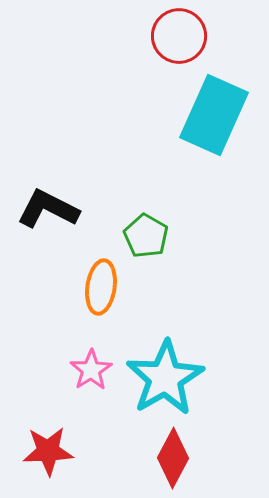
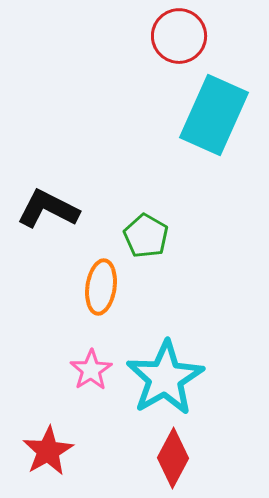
red star: rotated 27 degrees counterclockwise
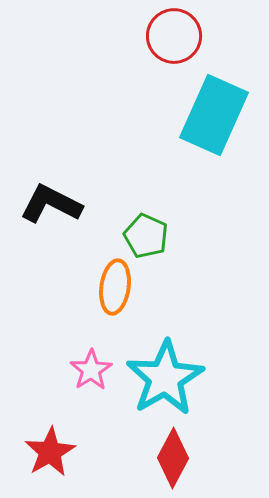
red circle: moved 5 px left
black L-shape: moved 3 px right, 5 px up
green pentagon: rotated 6 degrees counterclockwise
orange ellipse: moved 14 px right
red star: moved 2 px right, 1 px down
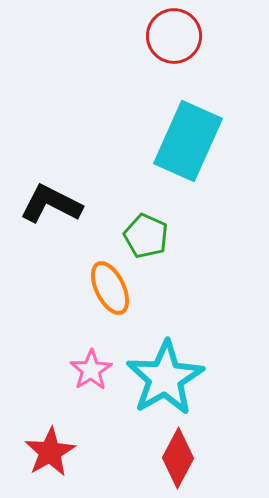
cyan rectangle: moved 26 px left, 26 px down
orange ellipse: moved 5 px left, 1 px down; rotated 34 degrees counterclockwise
red diamond: moved 5 px right
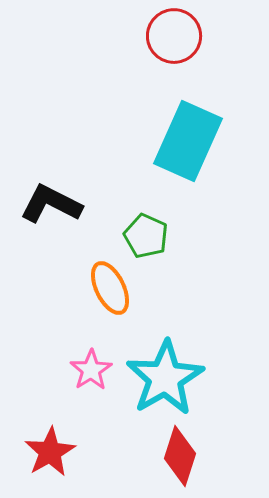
red diamond: moved 2 px right, 2 px up; rotated 10 degrees counterclockwise
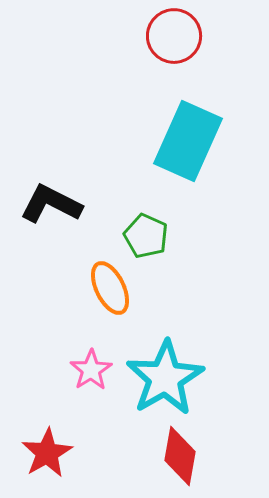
red star: moved 3 px left, 1 px down
red diamond: rotated 8 degrees counterclockwise
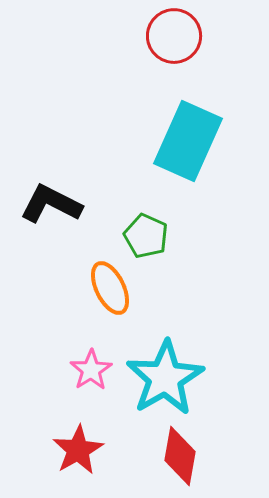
red star: moved 31 px right, 3 px up
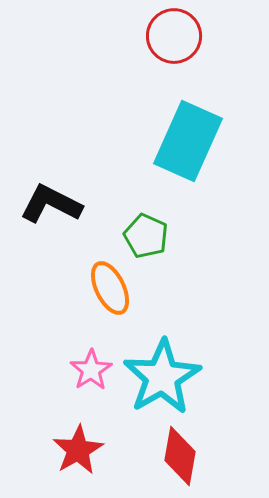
cyan star: moved 3 px left, 1 px up
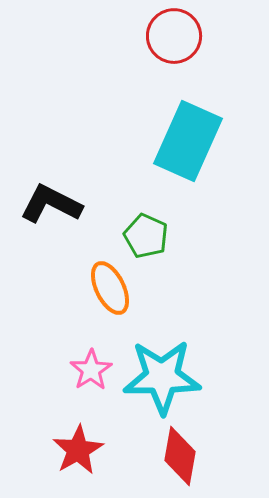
cyan star: rotated 30 degrees clockwise
